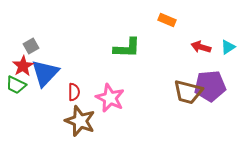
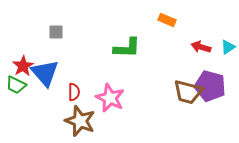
gray square: moved 25 px right, 14 px up; rotated 28 degrees clockwise
blue triangle: rotated 24 degrees counterclockwise
purple pentagon: rotated 20 degrees clockwise
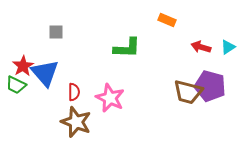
brown star: moved 4 px left, 1 px down
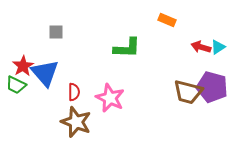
cyan triangle: moved 10 px left
purple pentagon: moved 2 px right, 1 px down
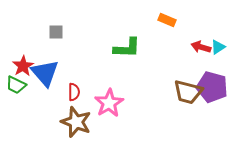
pink star: moved 1 px left, 5 px down; rotated 16 degrees clockwise
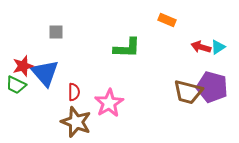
red star: rotated 15 degrees clockwise
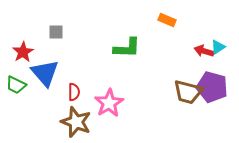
red arrow: moved 3 px right, 4 px down
red star: moved 14 px up; rotated 15 degrees counterclockwise
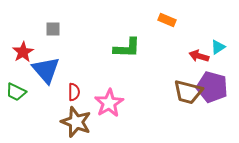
gray square: moved 3 px left, 3 px up
red arrow: moved 5 px left, 5 px down
blue triangle: moved 1 px right, 3 px up
green trapezoid: moved 7 px down
